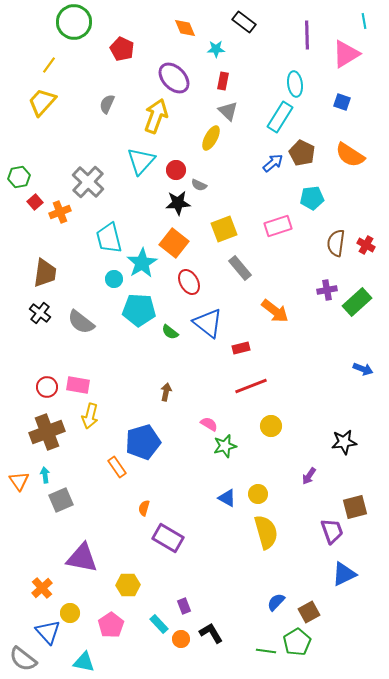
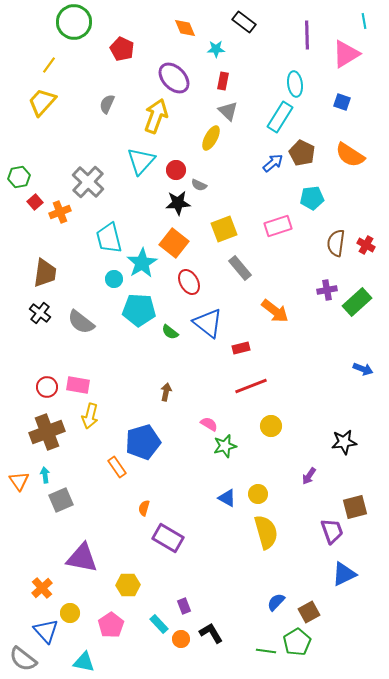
blue triangle at (48, 632): moved 2 px left, 1 px up
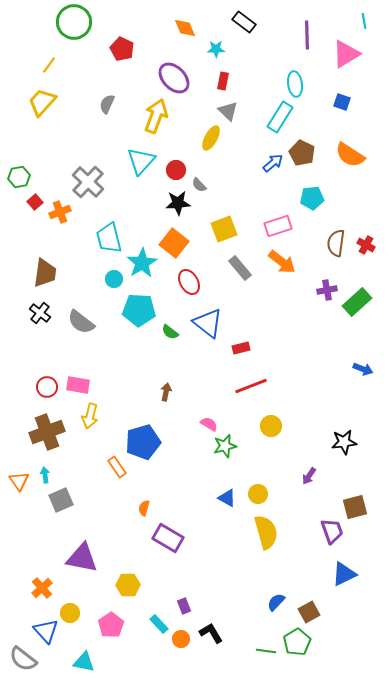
gray semicircle at (199, 185): rotated 21 degrees clockwise
orange arrow at (275, 311): moved 7 px right, 49 px up
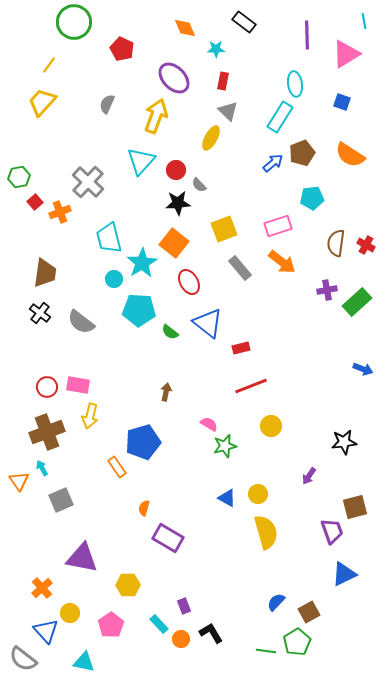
brown pentagon at (302, 153): rotated 25 degrees clockwise
cyan arrow at (45, 475): moved 3 px left, 7 px up; rotated 21 degrees counterclockwise
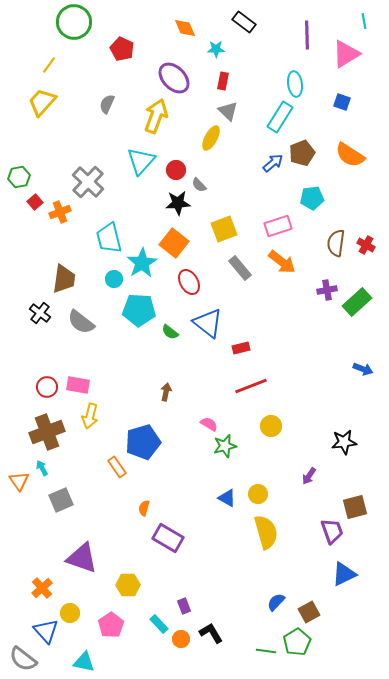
brown trapezoid at (45, 273): moved 19 px right, 6 px down
purple triangle at (82, 558): rotated 8 degrees clockwise
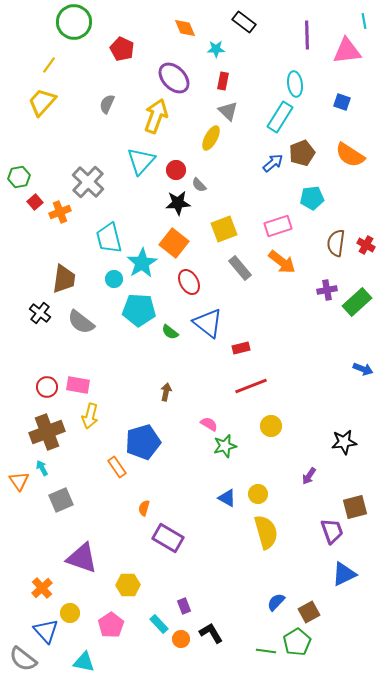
pink triangle at (346, 54): moved 1 px right, 3 px up; rotated 24 degrees clockwise
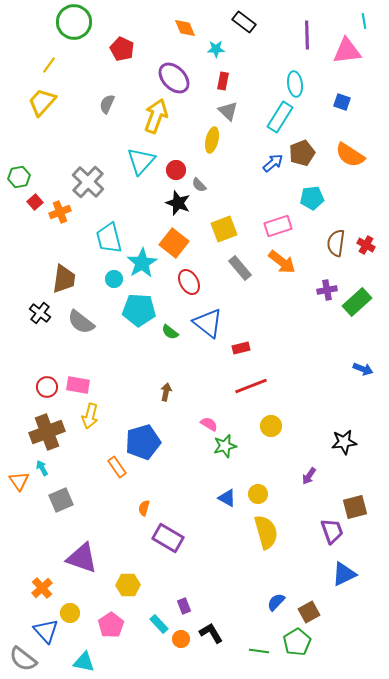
yellow ellipse at (211, 138): moved 1 px right, 2 px down; rotated 15 degrees counterclockwise
black star at (178, 203): rotated 25 degrees clockwise
green line at (266, 651): moved 7 px left
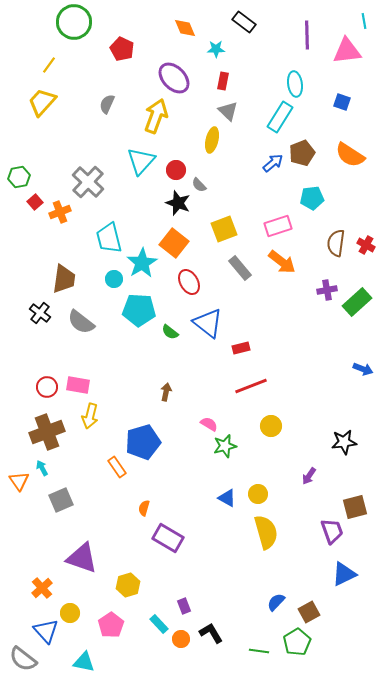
yellow hexagon at (128, 585): rotated 15 degrees counterclockwise
